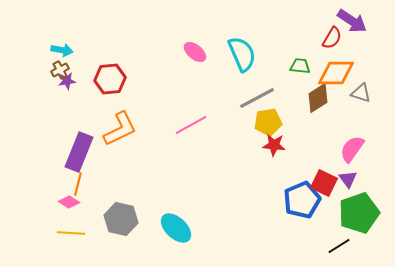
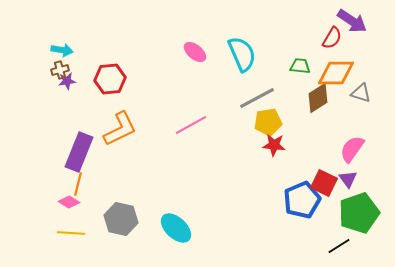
brown cross: rotated 12 degrees clockwise
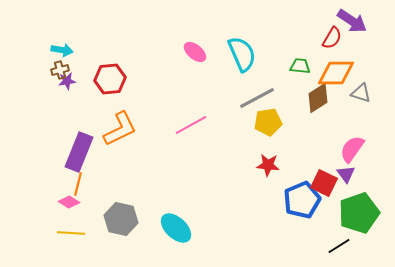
red star: moved 6 px left, 20 px down
purple triangle: moved 2 px left, 5 px up
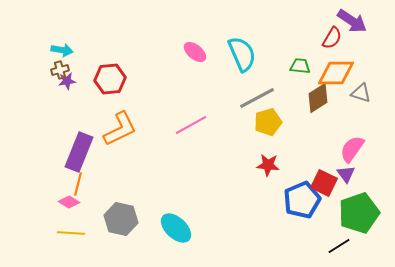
yellow pentagon: rotated 8 degrees counterclockwise
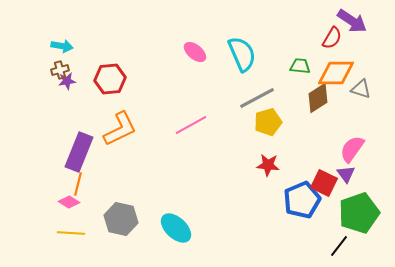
cyan arrow: moved 4 px up
gray triangle: moved 4 px up
black line: rotated 20 degrees counterclockwise
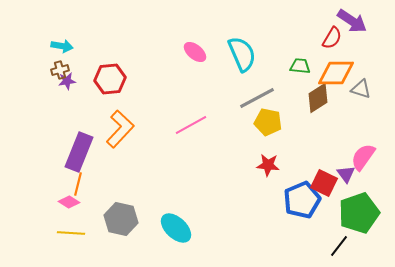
yellow pentagon: rotated 28 degrees clockwise
orange L-shape: rotated 21 degrees counterclockwise
pink semicircle: moved 11 px right, 8 px down
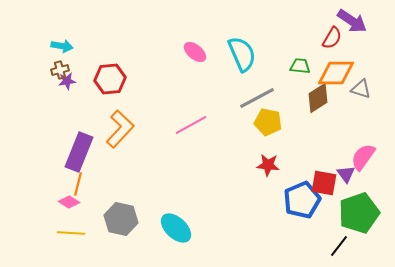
red square: rotated 16 degrees counterclockwise
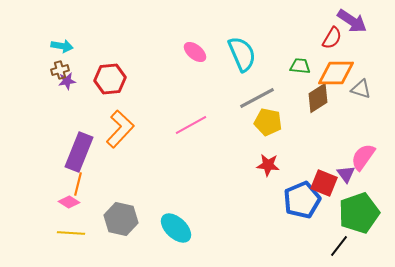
red square: rotated 12 degrees clockwise
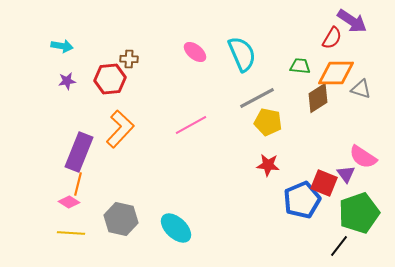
brown cross: moved 69 px right, 11 px up; rotated 18 degrees clockwise
pink semicircle: rotated 92 degrees counterclockwise
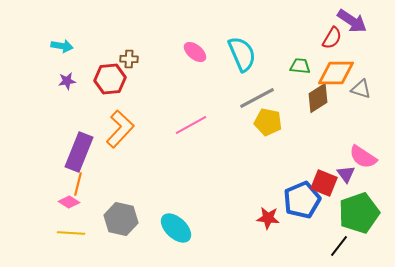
red star: moved 53 px down
